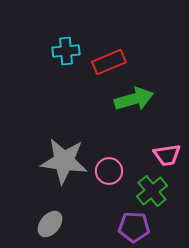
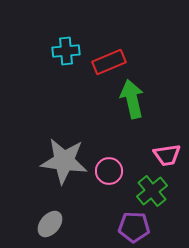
green arrow: moved 2 px left; rotated 87 degrees counterclockwise
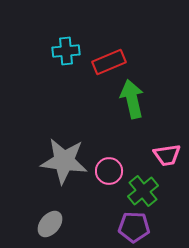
green cross: moved 9 px left
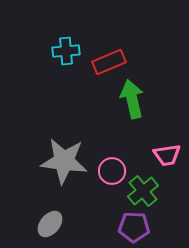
pink circle: moved 3 px right
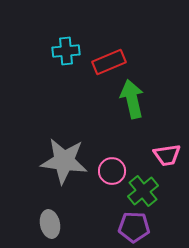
gray ellipse: rotated 52 degrees counterclockwise
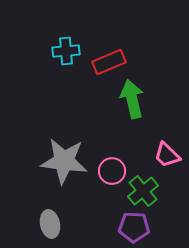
pink trapezoid: rotated 52 degrees clockwise
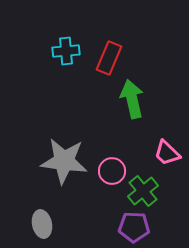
red rectangle: moved 4 px up; rotated 44 degrees counterclockwise
pink trapezoid: moved 2 px up
gray ellipse: moved 8 px left
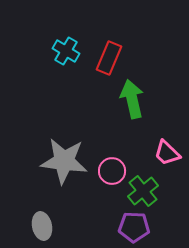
cyan cross: rotated 36 degrees clockwise
gray ellipse: moved 2 px down
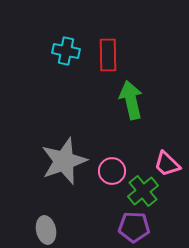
cyan cross: rotated 20 degrees counterclockwise
red rectangle: moved 1 px left, 3 px up; rotated 24 degrees counterclockwise
green arrow: moved 1 px left, 1 px down
pink trapezoid: moved 11 px down
gray star: rotated 27 degrees counterclockwise
gray ellipse: moved 4 px right, 4 px down
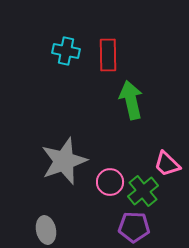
pink circle: moved 2 px left, 11 px down
